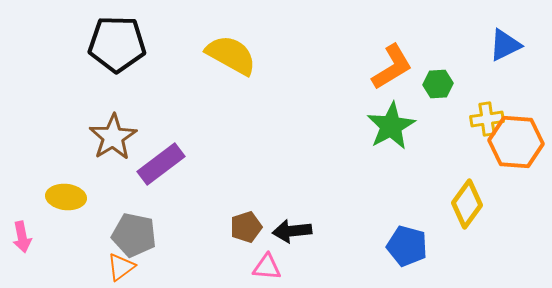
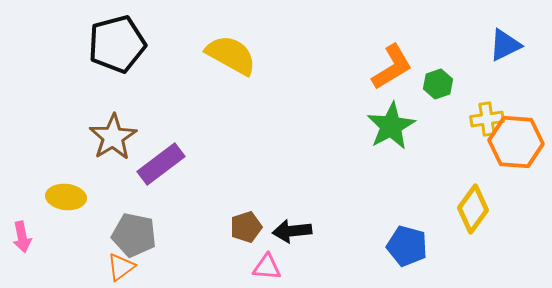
black pentagon: rotated 16 degrees counterclockwise
green hexagon: rotated 16 degrees counterclockwise
yellow diamond: moved 6 px right, 5 px down
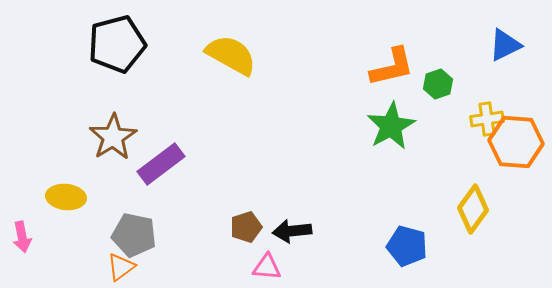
orange L-shape: rotated 18 degrees clockwise
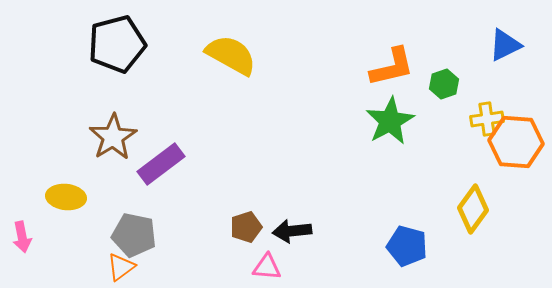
green hexagon: moved 6 px right
green star: moved 1 px left, 5 px up
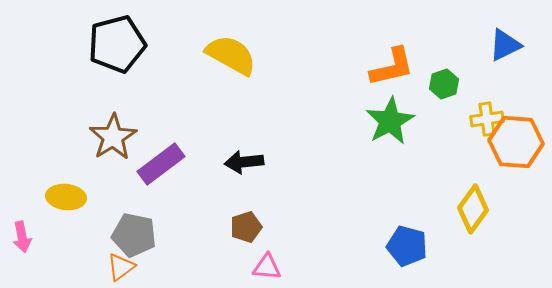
black arrow: moved 48 px left, 69 px up
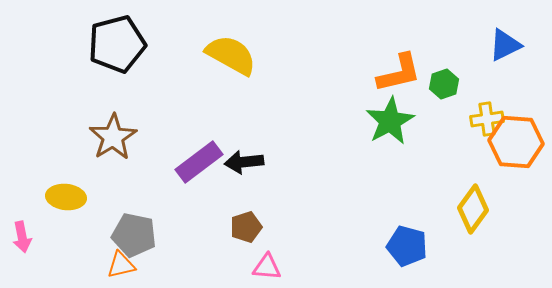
orange L-shape: moved 7 px right, 6 px down
purple rectangle: moved 38 px right, 2 px up
orange triangle: moved 2 px up; rotated 24 degrees clockwise
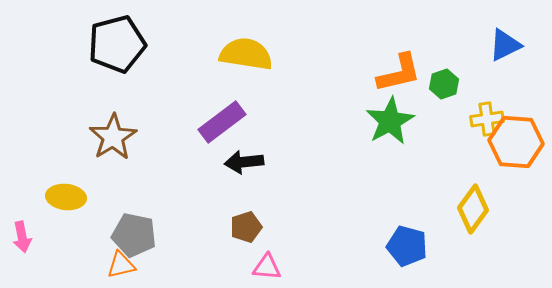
yellow semicircle: moved 15 px right, 1 px up; rotated 20 degrees counterclockwise
purple rectangle: moved 23 px right, 40 px up
